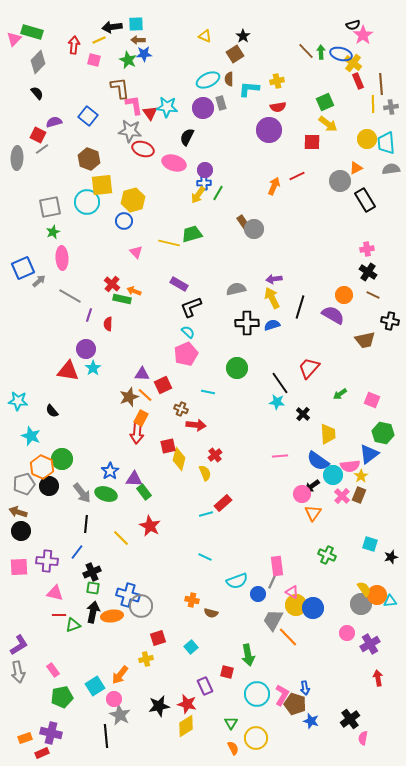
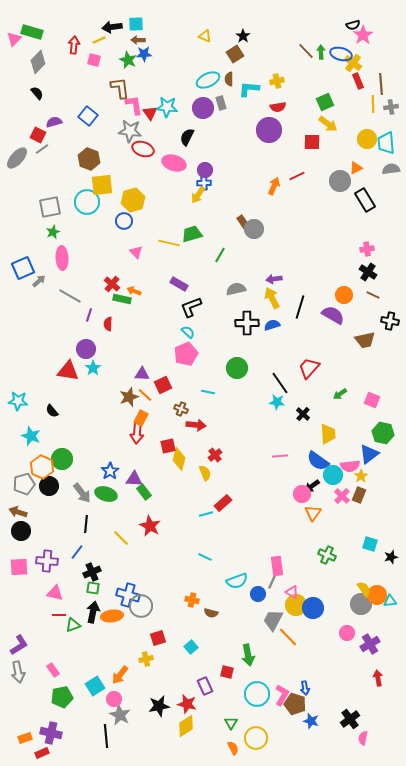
gray ellipse at (17, 158): rotated 40 degrees clockwise
green line at (218, 193): moved 2 px right, 62 px down
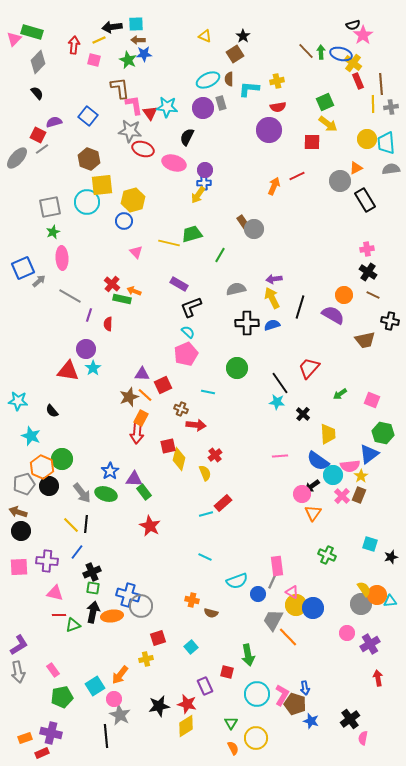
yellow line at (121, 538): moved 50 px left, 13 px up
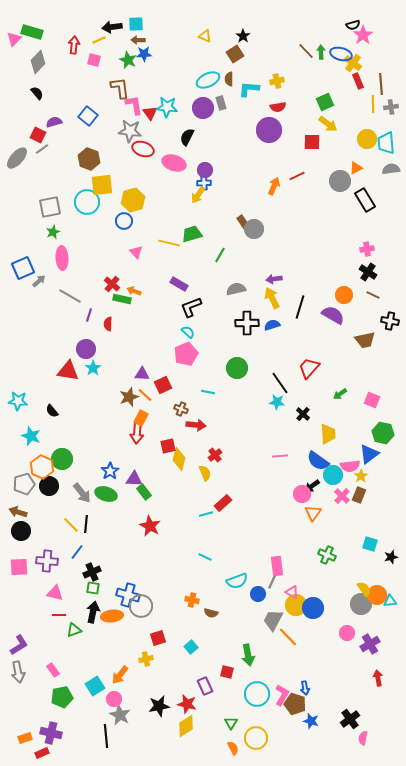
green triangle at (73, 625): moved 1 px right, 5 px down
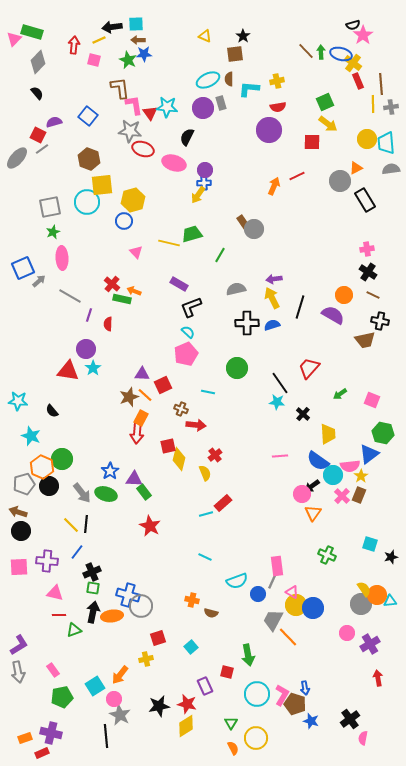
brown square at (235, 54): rotated 24 degrees clockwise
black cross at (390, 321): moved 10 px left
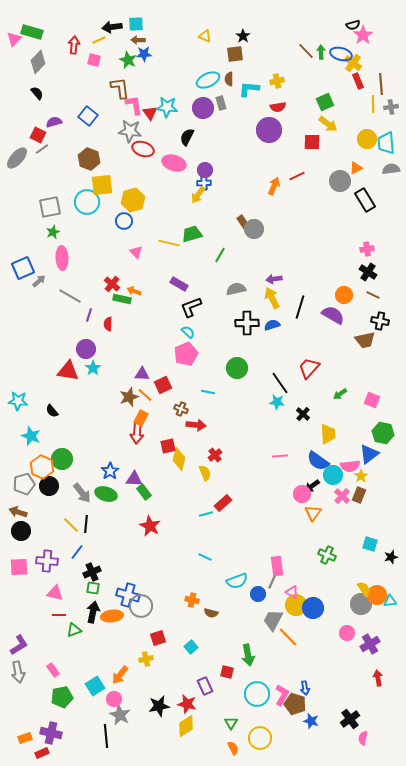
yellow circle at (256, 738): moved 4 px right
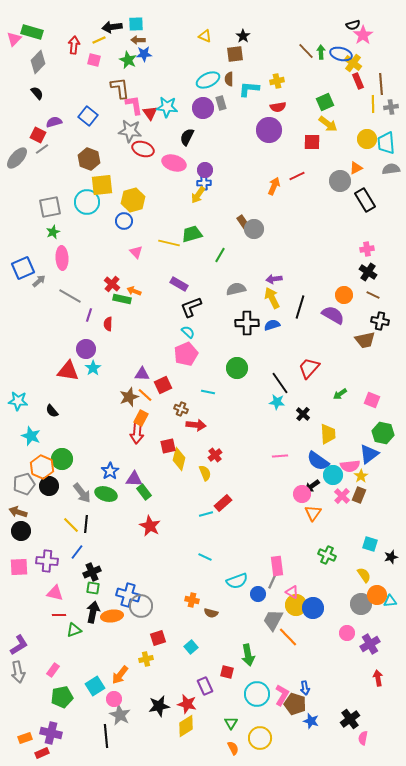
yellow semicircle at (364, 589): moved 14 px up
pink rectangle at (53, 670): rotated 72 degrees clockwise
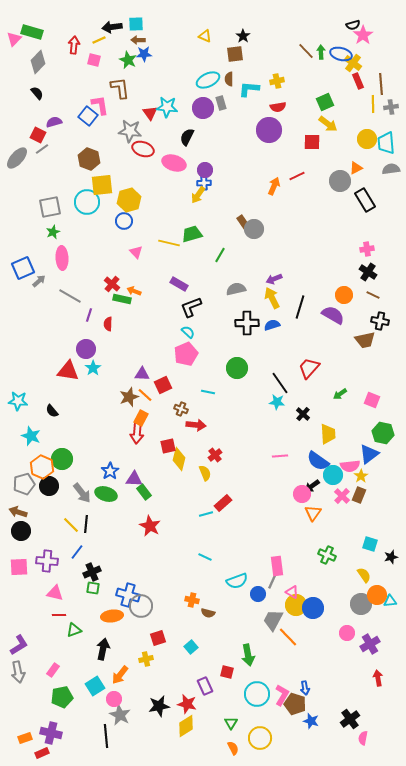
pink L-shape at (134, 105): moved 34 px left
yellow hexagon at (133, 200): moved 4 px left
purple arrow at (274, 279): rotated 14 degrees counterclockwise
black arrow at (93, 612): moved 10 px right, 37 px down
brown semicircle at (211, 613): moved 3 px left
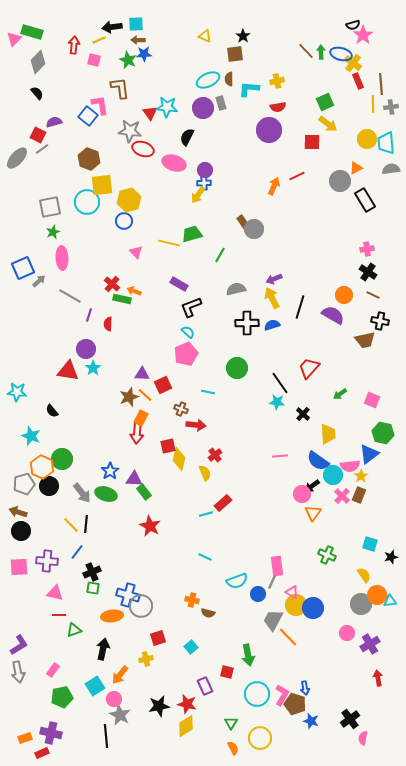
cyan star at (18, 401): moved 1 px left, 9 px up
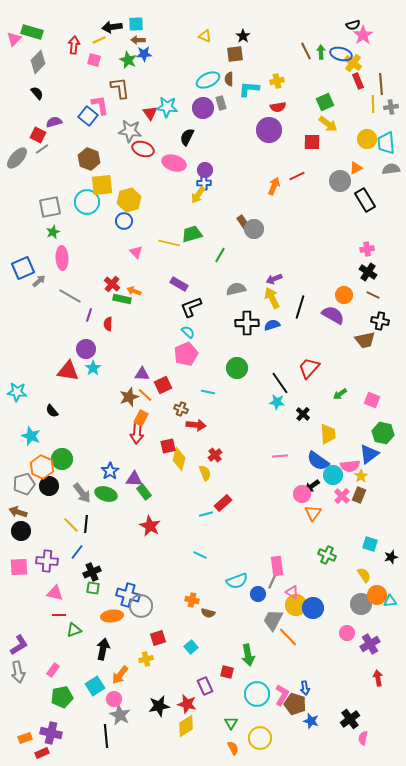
brown line at (306, 51): rotated 18 degrees clockwise
cyan line at (205, 557): moved 5 px left, 2 px up
